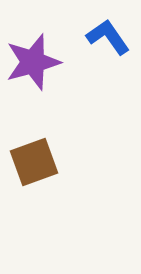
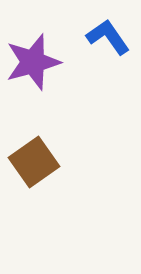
brown square: rotated 15 degrees counterclockwise
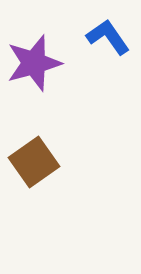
purple star: moved 1 px right, 1 px down
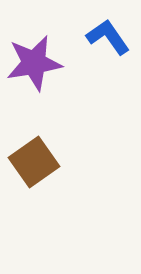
purple star: rotated 6 degrees clockwise
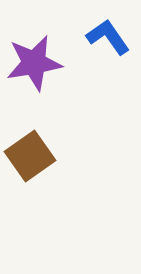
brown square: moved 4 px left, 6 px up
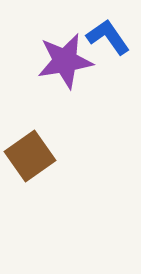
purple star: moved 31 px right, 2 px up
